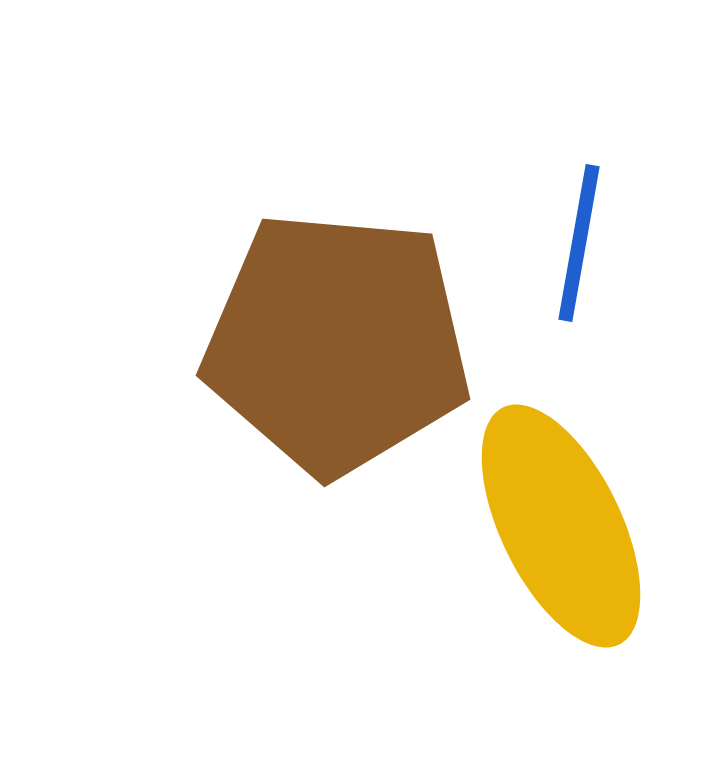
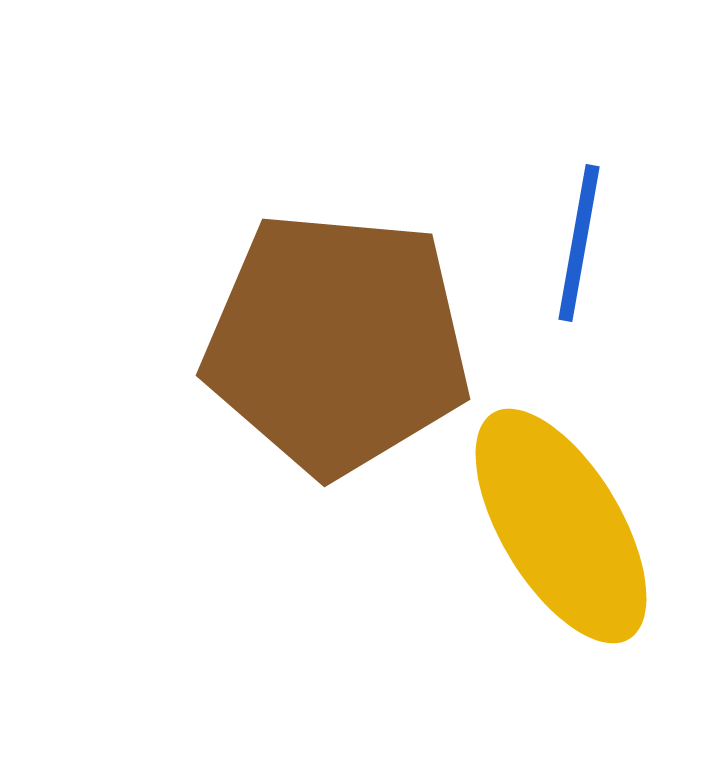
yellow ellipse: rotated 5 degrees counterclockwise
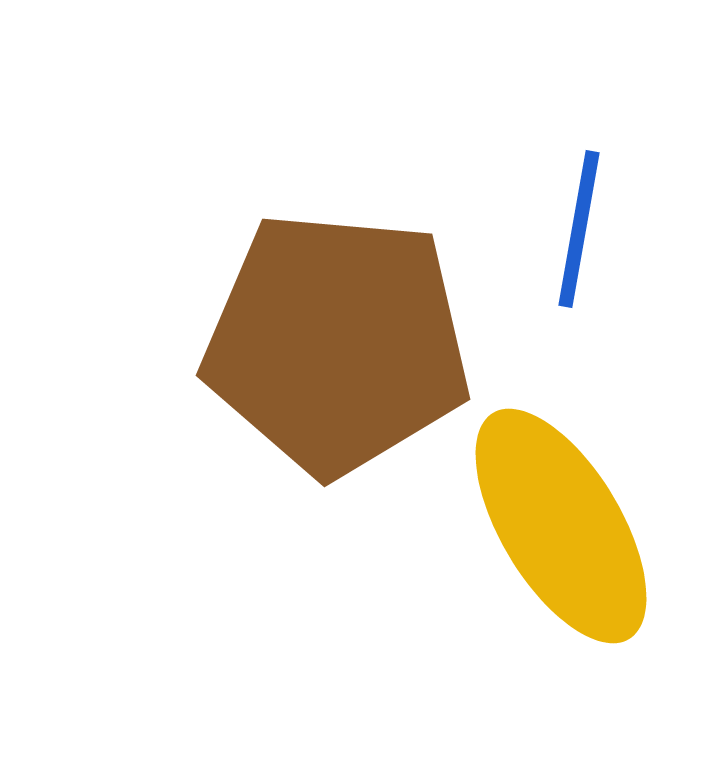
blue line: moved 14 px up
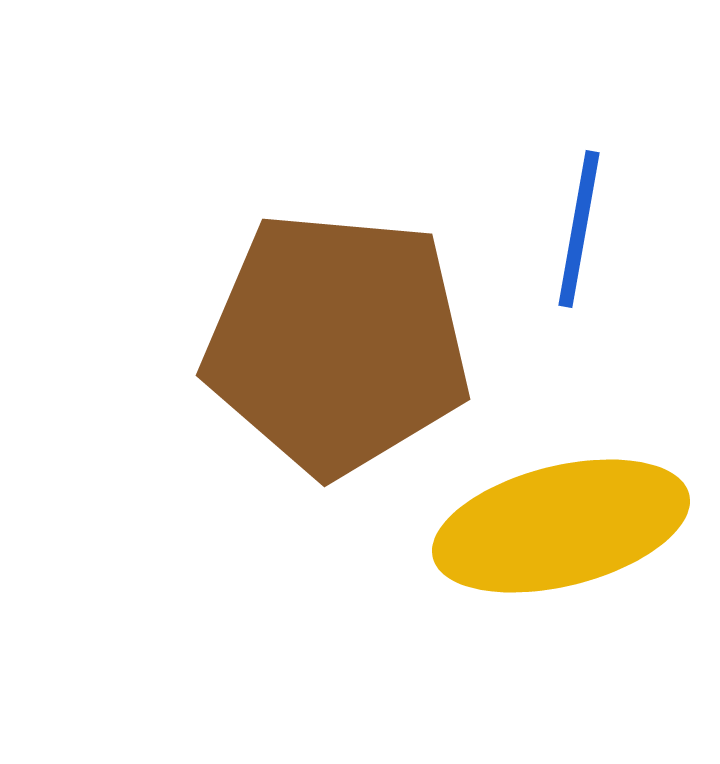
yellow ellipse: rotated 73 degrees counterclockwise
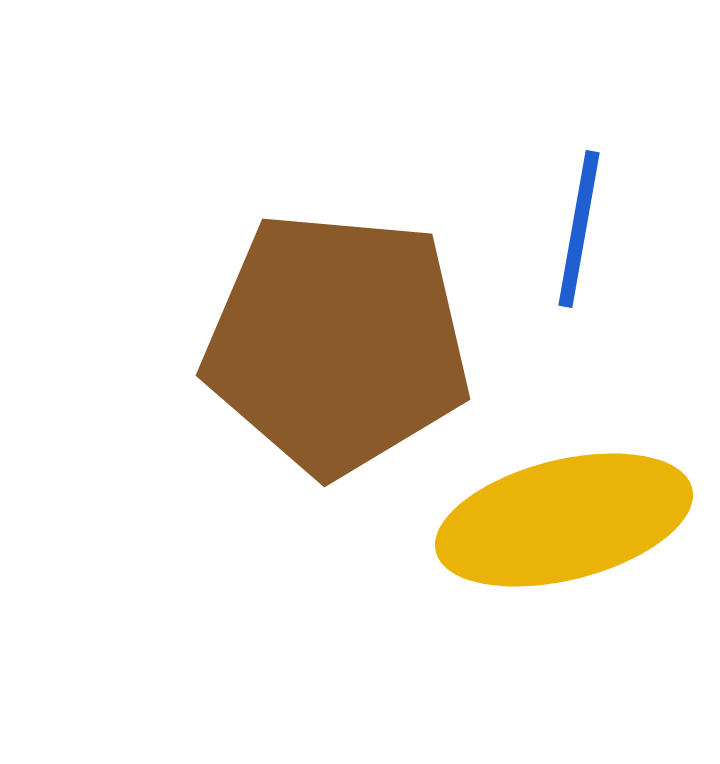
yellow ellipse: moved 3 px right, 6 px up
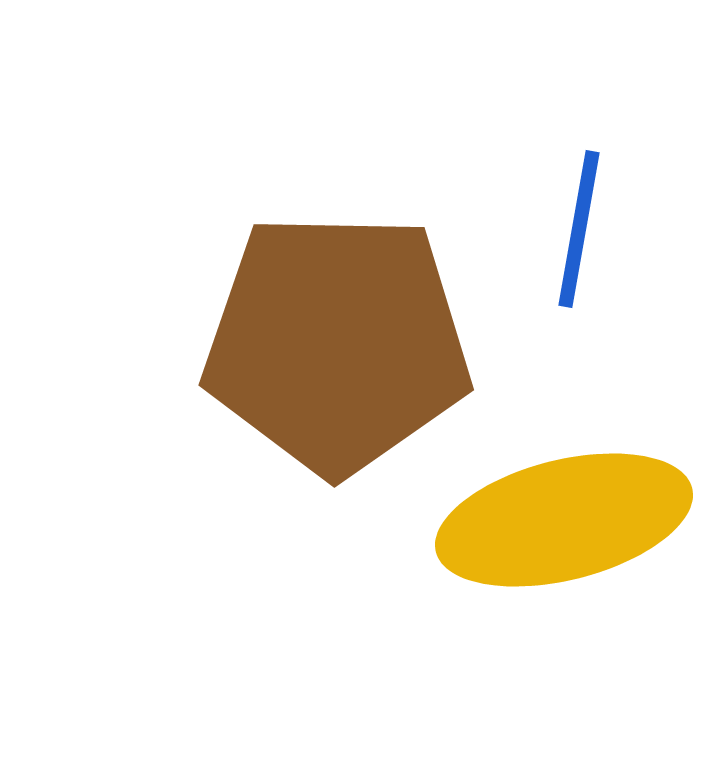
brown pentagon: rotated 4 degrees counterclockwise
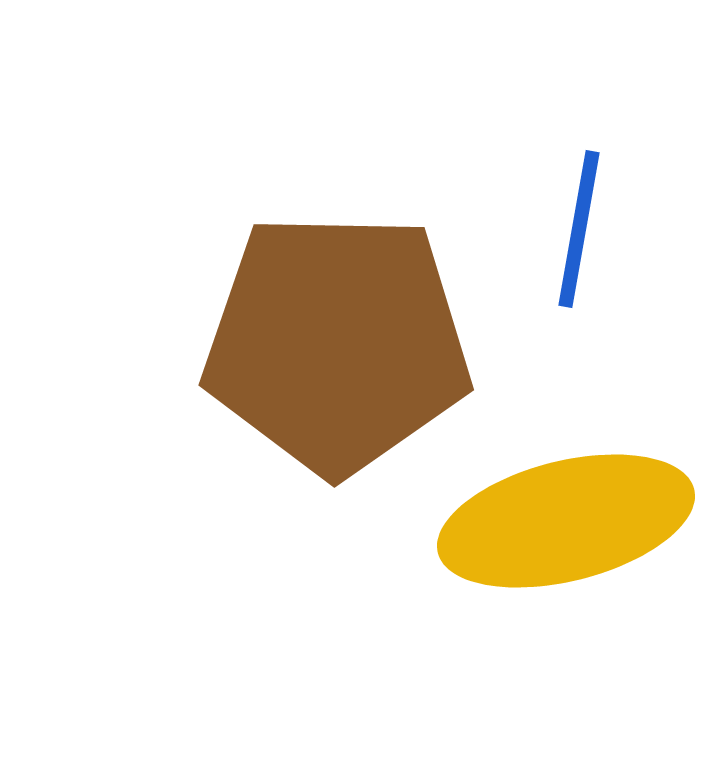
yellow ellipse: moved 2 px right, 1 px down
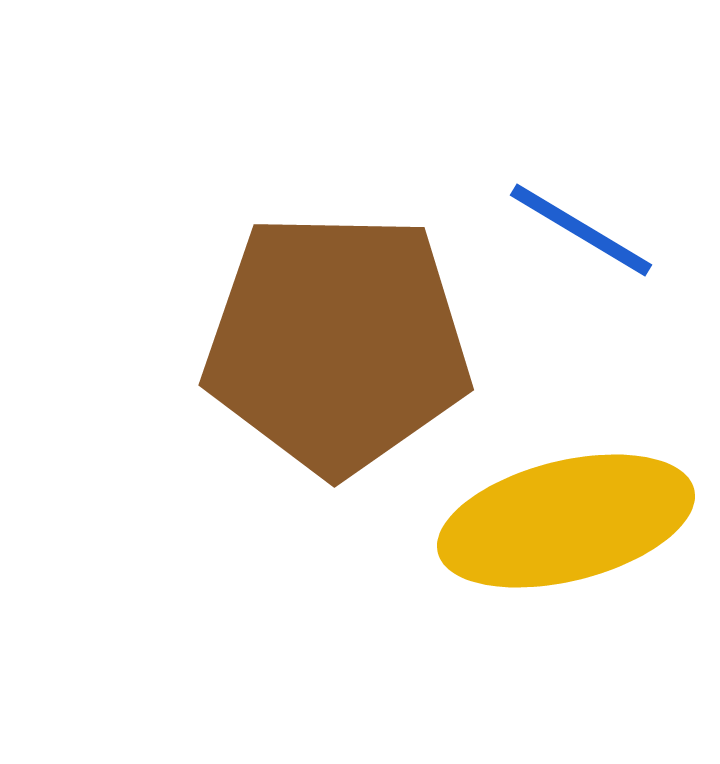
blue line: moved 2 px right, 1 px down; rotated 69 degrees counterclockwise
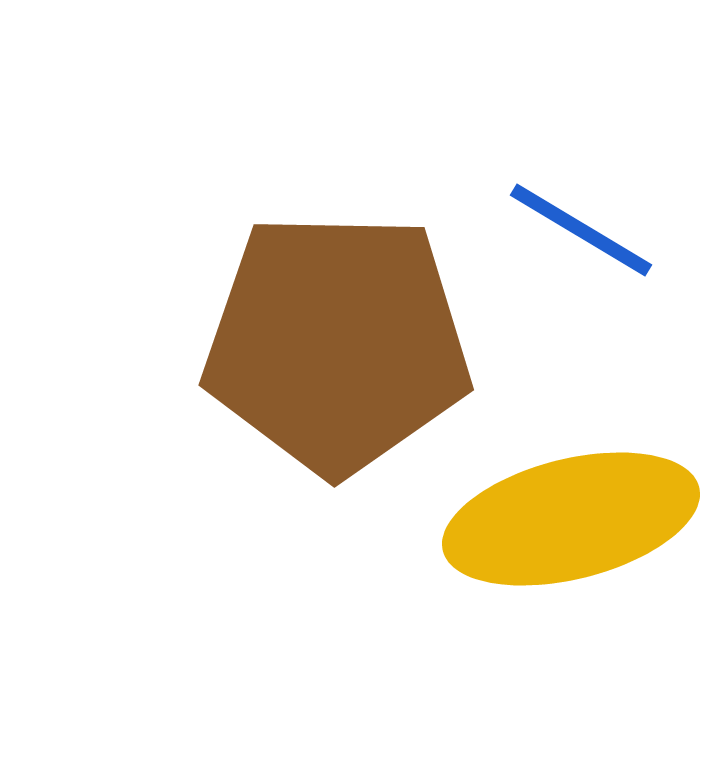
yellow ellipse: moved 5 px right, 2 px up
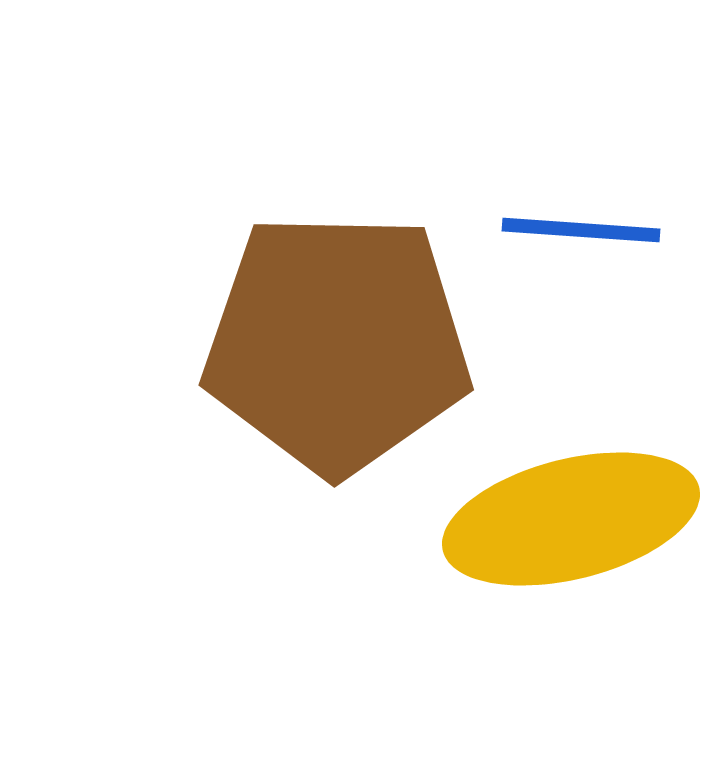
blue line: rotated 27 degrees counterclockwise
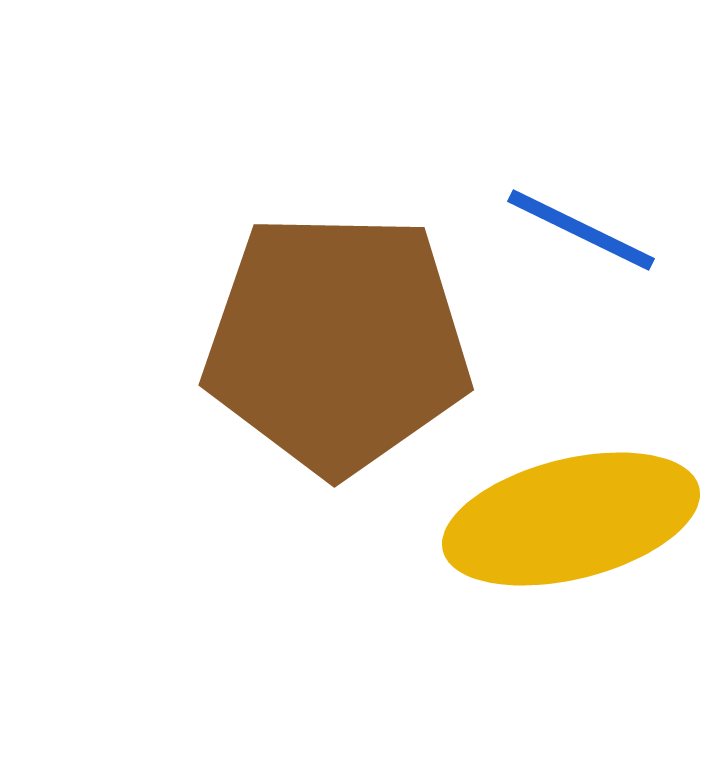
blue line: rotated 22 degrees clockwise
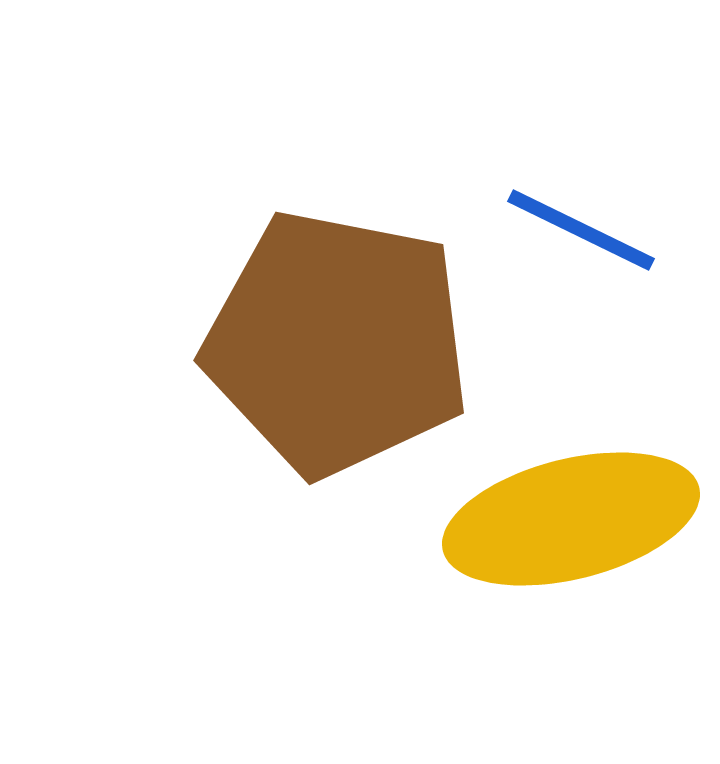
brown pentagon: rotated 10 degrees clockwise
